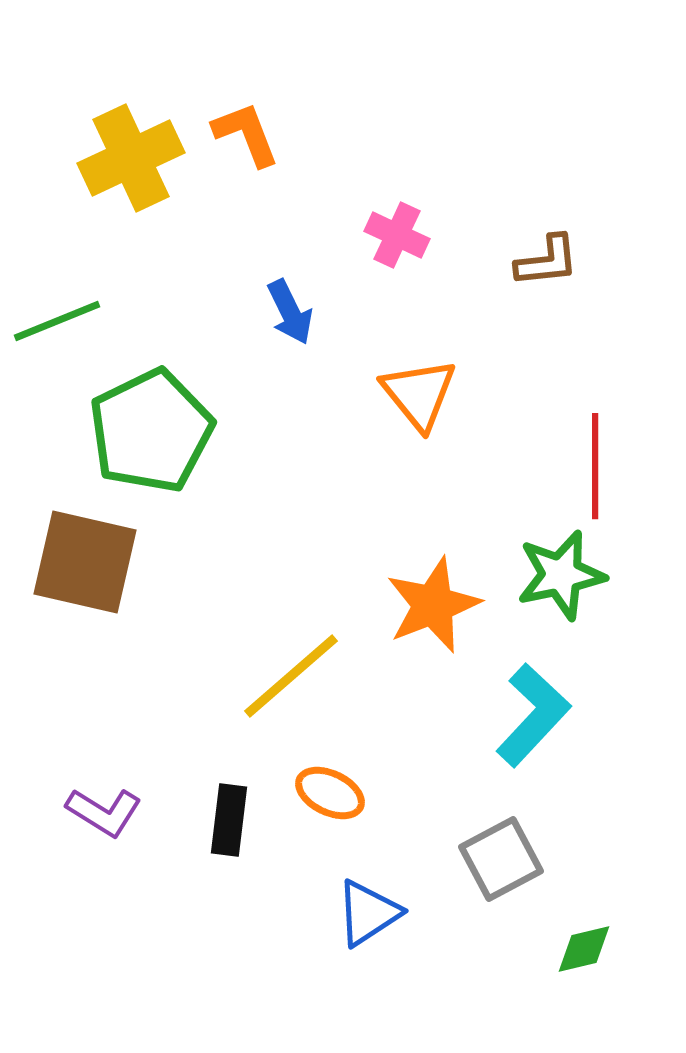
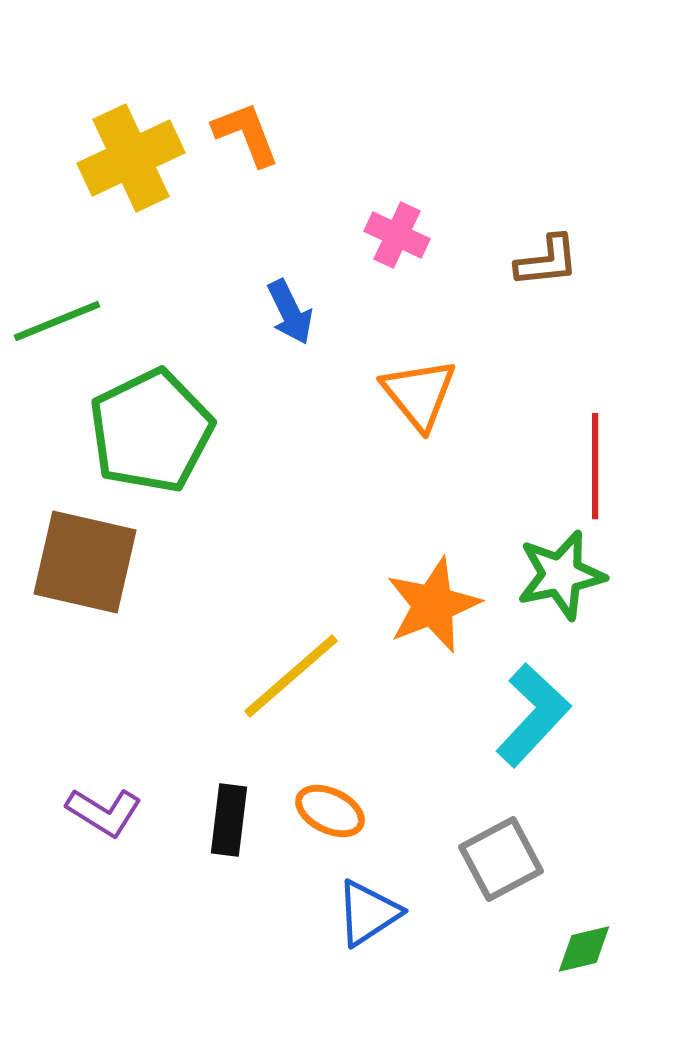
orange ellipse: moved 18 px down
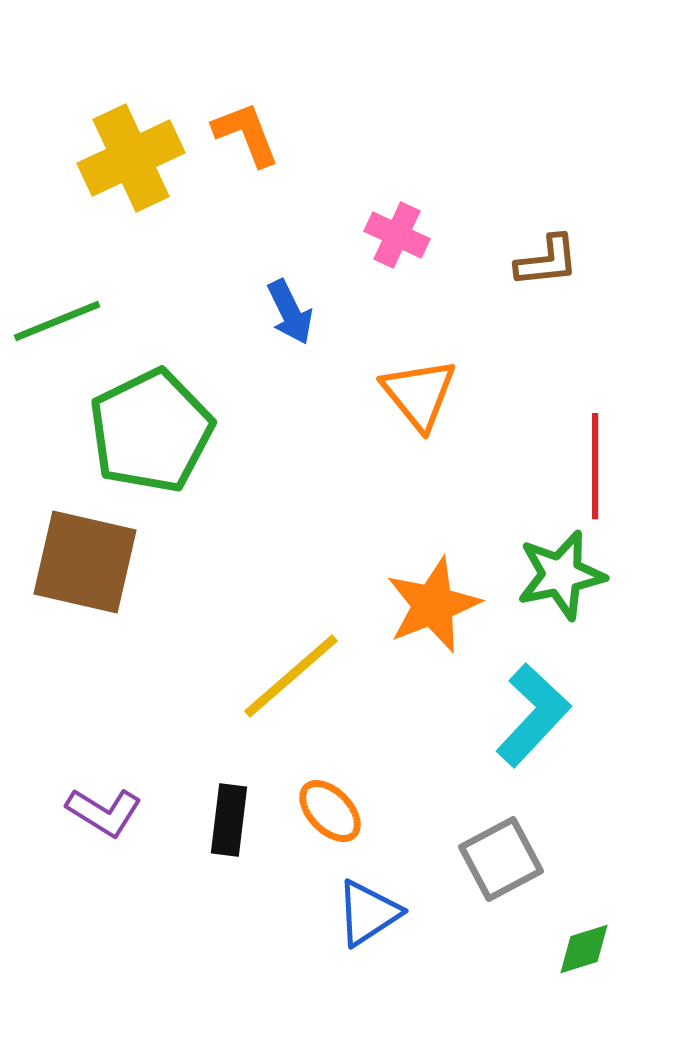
orange ellipse: rotated 20 degrees clockwise
green diamond: rotated 4 degrees counterclockwise
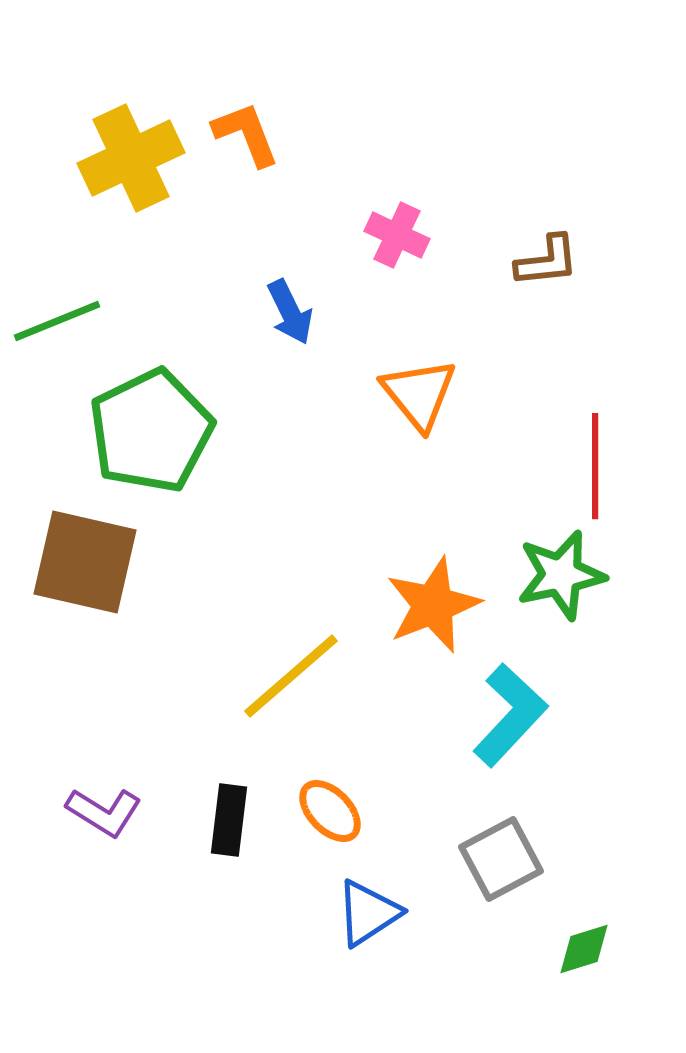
cyan L-shape: moved 23 px left
